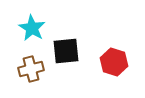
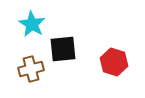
cyan star: moved 4 px up
black square: moved 3 px left, 2 px up
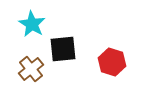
red hexagon: moved 2 px left
brown cross: rotated 25 degrees counterclockwise
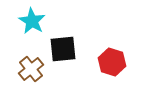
cyan star: moved 3 px up
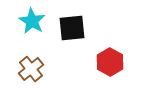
black square: moved 9 px right, 21 px up
red hexagon: moved 2 px left; rotated 12 degrees clockwise
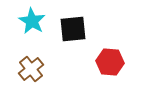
black square: moved 1 px right, 1 px down
red hexagon: rotated 24 degrees counterclockwise
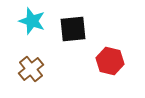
cyan star: rotated 12 degrees counterclockwise
red hexagon: moved 1 px up; rotated 8 degrees clockwise
